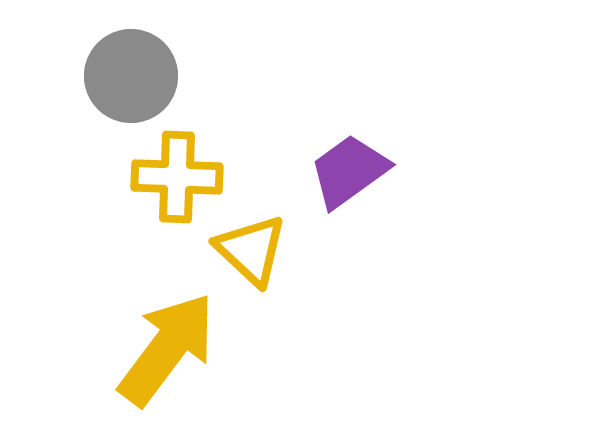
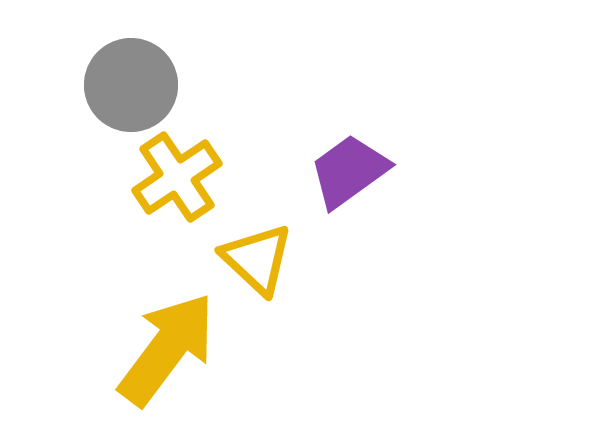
gray circle: moved 9 px down
yellow cross: rotated 36 degrees counterclockwise
yellow triangle: moved 6 px right, 9 px down
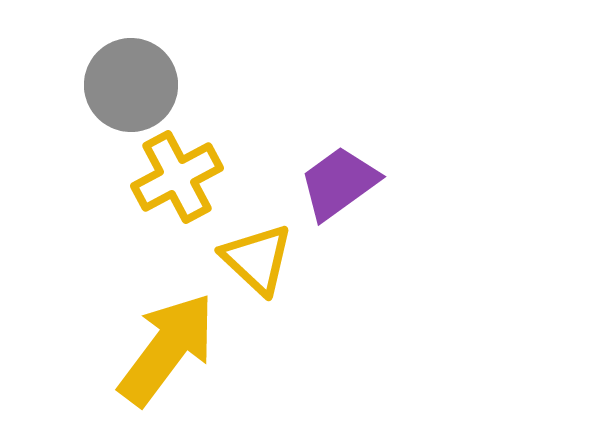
purple trapezoid: moved 10 px left, 12 px down
yellow cross: rotated 6 degrees clockwise
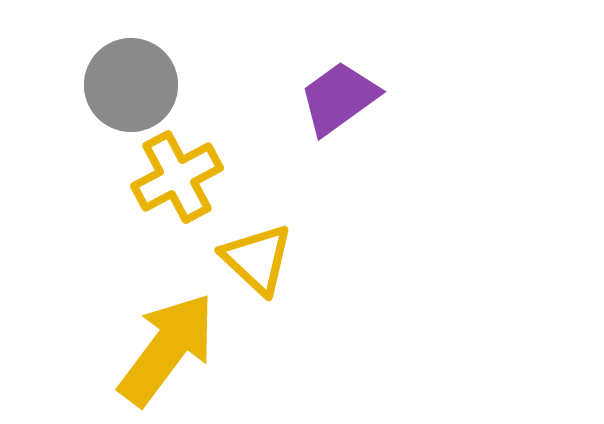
purple trapezoid: moved 85 px up
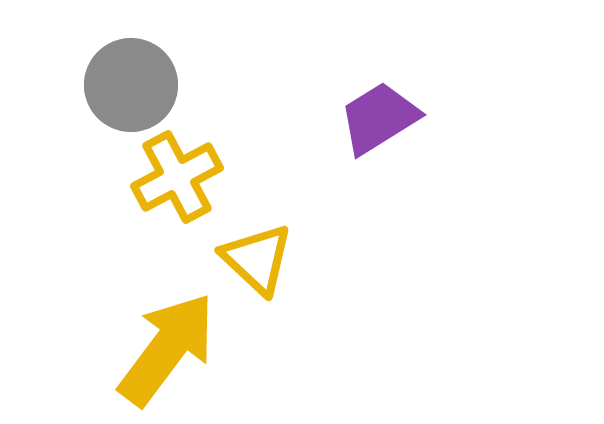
purple trapezoid: moved 40 px right, 20 px down; rotated 4 degrees clockwise
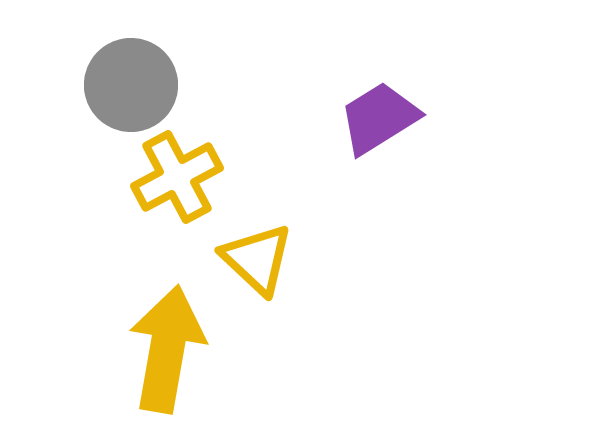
yellow arrow: rotated 27 degrees counterclockwise
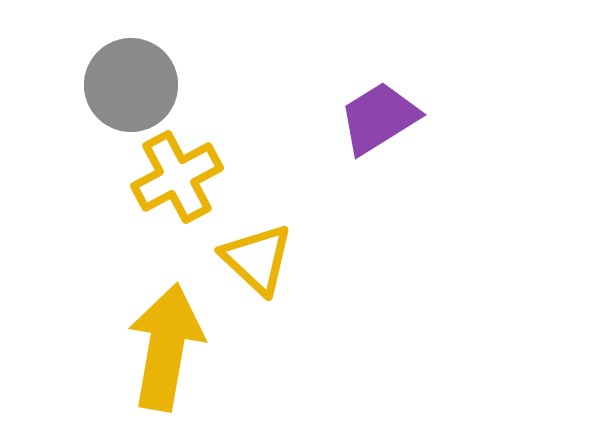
yellow arrow: moved 1 px left, 2 px up
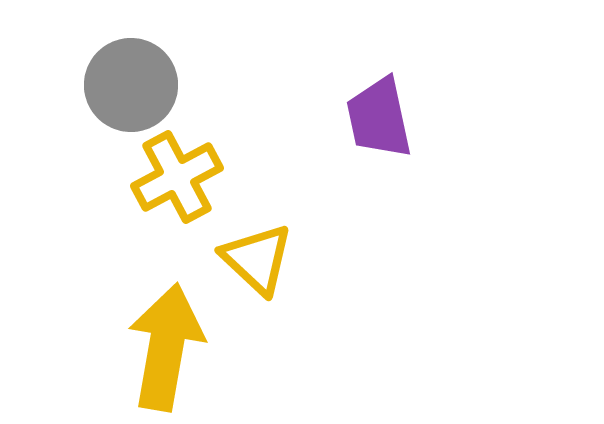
purple trapezoid: rotated 70 degrees counterclockwise
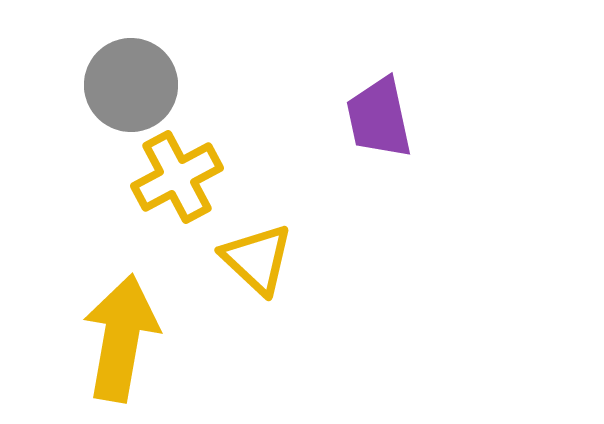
yellow arrow: moved 45 px left, 9 px up
